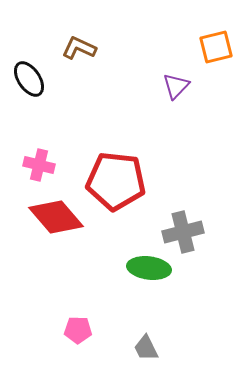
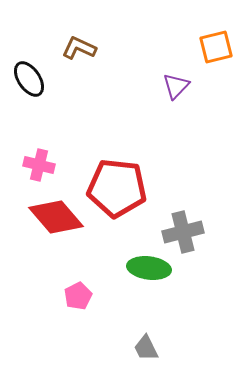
red pentagon: moved 1 px right, 7 px down
pink pentagon: moved 34 px up; rotated 28 degrees counterclockwise
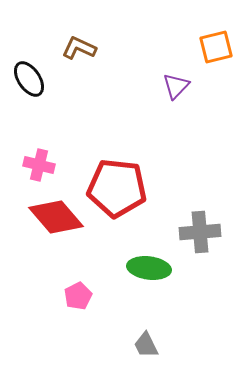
gray cross: moved 17 px right; rotated 9 degrees clockwise
gray trapezoid: moved 3 px up
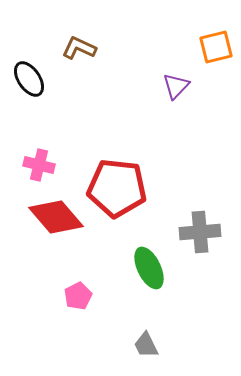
green ellipse: rotated 57 degrees clockwise
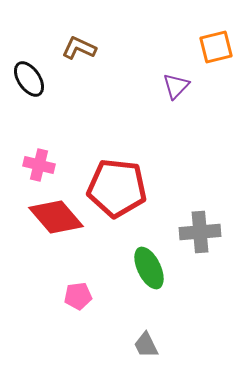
pink pentagon: rotated 20 degrees clockwise
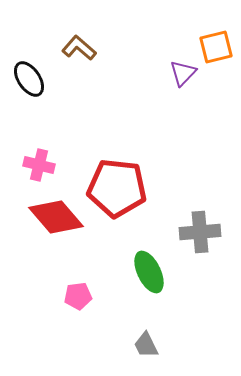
brown L-shape: rotated 16 degrees clockwise
purple triangle: moved 7 px right, 13 px up
green ellipse: moved 4 px down
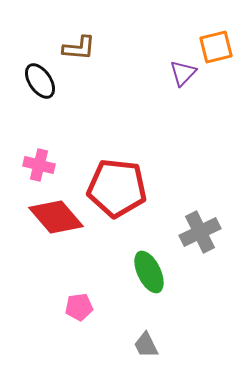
brown L-shape: rotated 144 degrees clockwise
black ellipse: moved 11 px right, 2 px down
gray cross: rotated 21 degrees counterclockwise
pink pentagon: moved 1 px right, 11 px down
